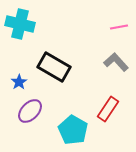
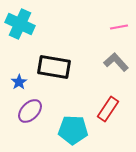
cyan cross: rotated 12 degrees clockwise
black rectangle: rotated 20 degrees counterclockwise
cyan pentagon: rotated 28 degrees counterclockwise
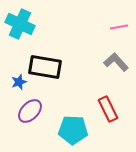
black rectangle: moved 9 px left
blue star: rotated 14 degrees clockwise
red rectangle: rotated 60 degrees counterclockwise
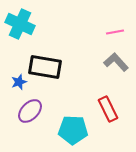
pink line: moved 4 px left, 5 px down
